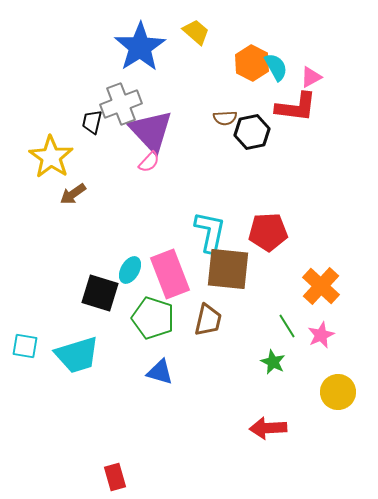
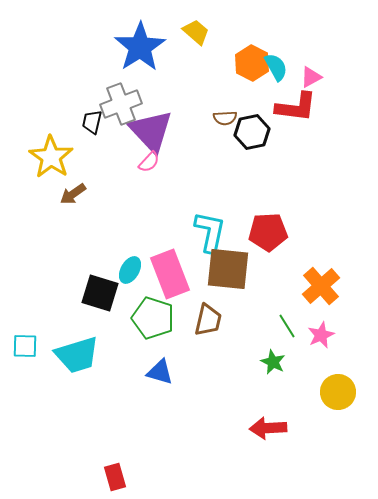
orange cross: rotated 6 degrees clockwise
cyan square: rotated 8 degrees counterclockwise
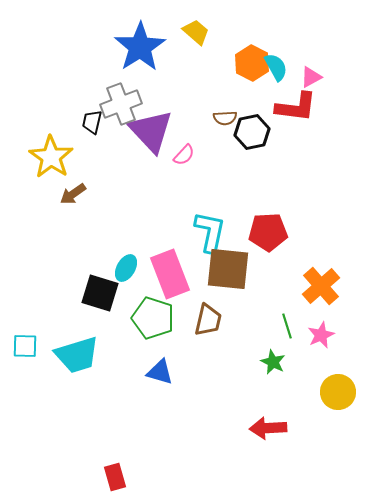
pink semicircle: moved 35 px right, 7 px up
cyan ellipse: moved 4 px left, 2 px up
green line: rotated 15 degrees clockwise
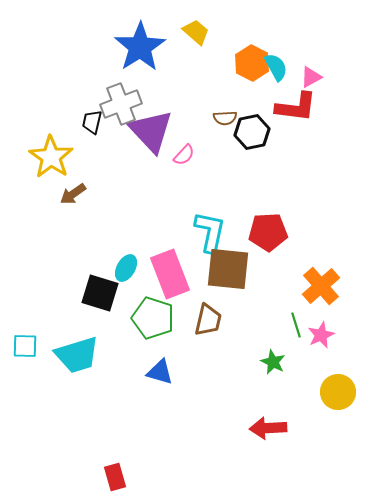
green line: moved 9 px right, 1 px up
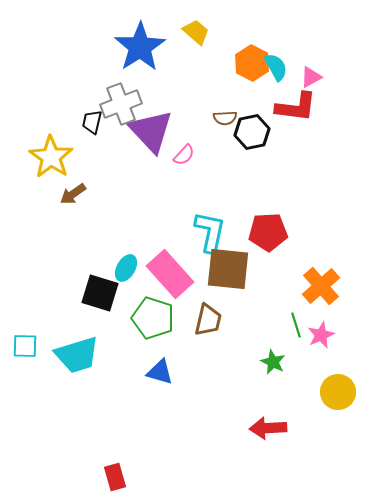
pink rectangle: rotated 21 degrees counterclockwise
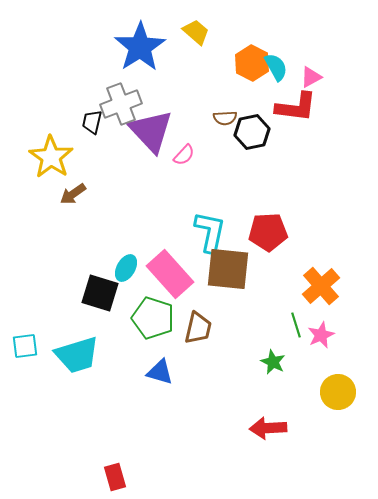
brown trapezoid: moved 10 px left, 8 px down
cyan square: rotated 8 degrees counterclockwise
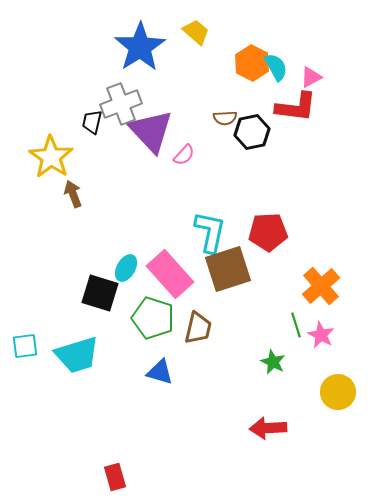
brown arrow: rotated 104 degrees clockwise
brown square: rotated 24 degrees counterclockwise
pink star: rotated 20 degrees counterclockwise
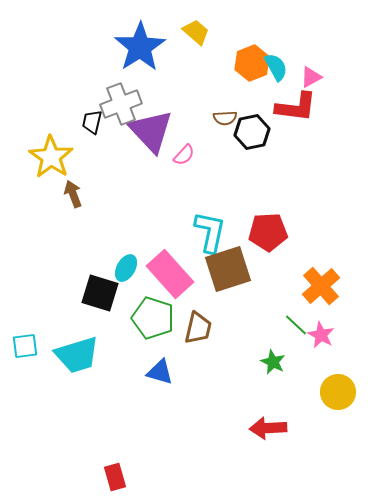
orange hexagon: rotated 12 degrees clockwise
green line: rotated 30 degrees counterclockwise
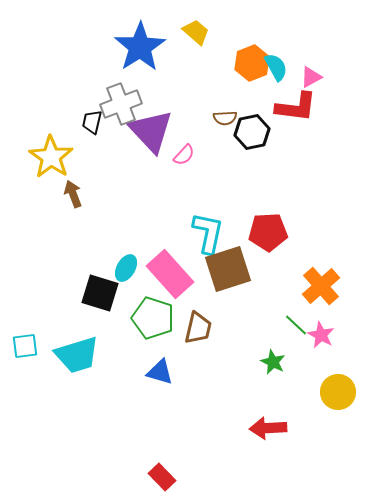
cyan L-shape: moved 2 px left, 1 px down
red rectangle: moved 47 px right; rotated 28 degrees counterclockwise
